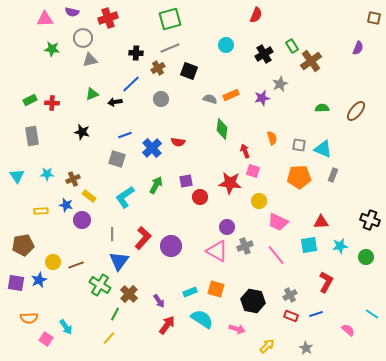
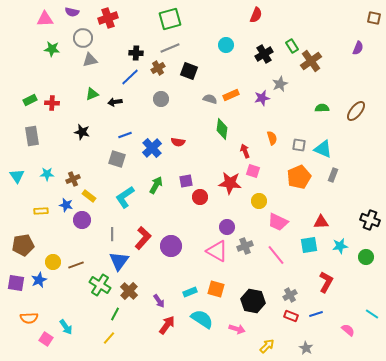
blue line at (131, 84): moved 1 px left, 7 px up
orange pentagon at (299, 177): rotated 20 degrees counterclockwise
brown cross at (129, 294): moved 3 px up
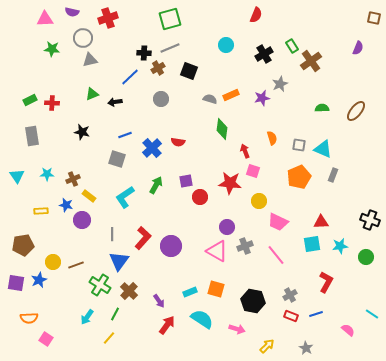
black cross at (136, 53): moved 8 px right
cyan square at (309, 245): moved 3 px right, 1 px up
cyan arrow at (66, 327): moved 21 px right, 10 px up; rotated 70 degrees clockwise
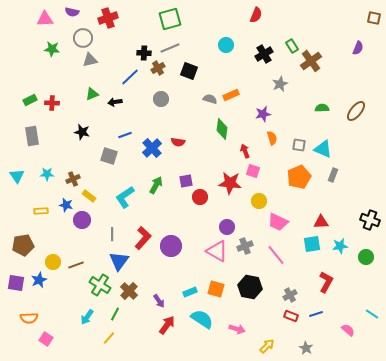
purple star at (262, 98): moved 1 px right, 16 px down
gray square at (117, 159): moved 8 px left, 3 px up
black hexagon at (253, 301): moved 3 px left, 14 px up
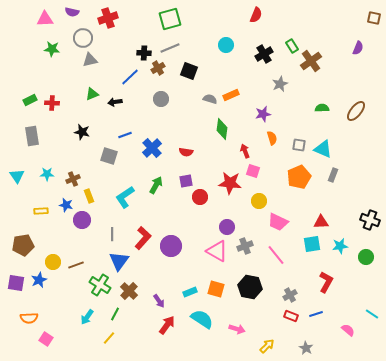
red semicircle at (178, 142): moved 8 px right, 10 px down
yellow rectangle at (89, 196): rotated 32 degrees clockwise
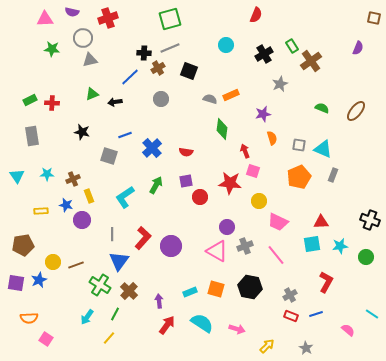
green semicircle at (322, 108): rotated 24 degrees clockwise
purple arrow at (159, 301): rotated 152 degrees counterclockwise
cyan semicircle at (202, 319): moved 4 px down
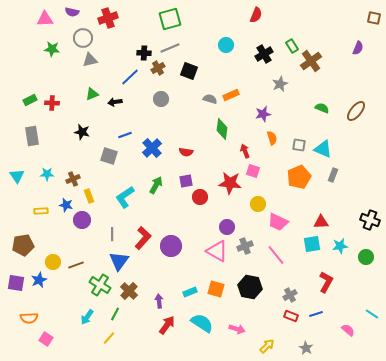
yellow circle at (259, 201): moved 1 px left, 3 px down
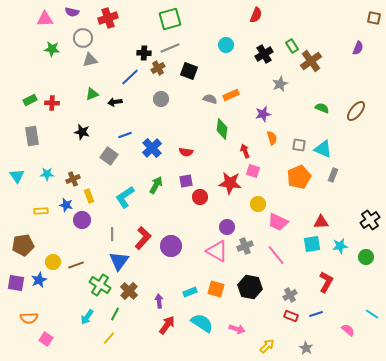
gray square at (109, 156): rotated 18 degrees clockwise
black cross at (370, 220): rotated 36 degrees clockwise
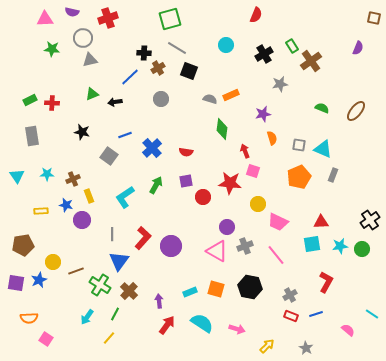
gray line at (170, 48): moved 7 px right; rotated 54 degrees clockwise
gray star at (280, 84): rotated 14 degrees clockwise
red circle at (200, 197): moved 3 px right
green circle at (366, 257): moved 4 px left, 8 px up
brown line at (76, 265): moved 6 px down
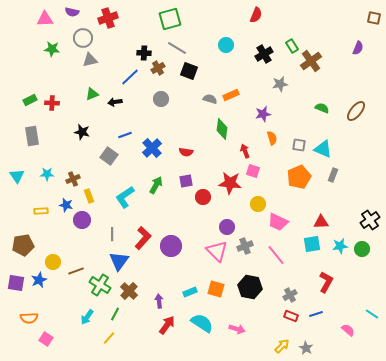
pink triangle at (217, 251): rotated 15 degrees clockwise
yellow arrow at (267, 346): moved 15 px right
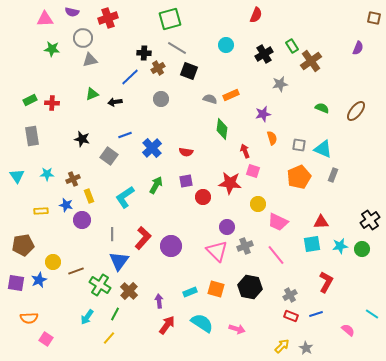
black star at (82, 132): moved 7 px down
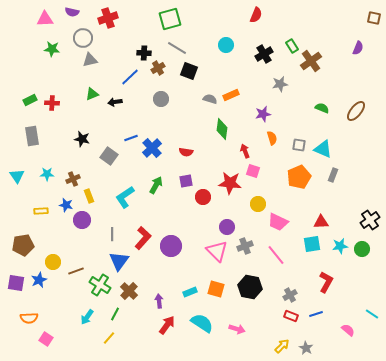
blue line at (125, 135): moved 6 px right, 3 px down
